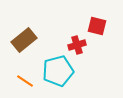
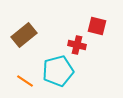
brown rectangle: moved 5 px up
red cross: rotated 30 degrees clockwise
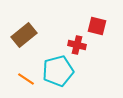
orange line: moved 1 px right, 2 px up
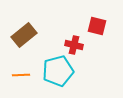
red cross: moved 3 px left
orange line: moved 5 px left, 4 px up; rotated 36 degrees counterclockwise
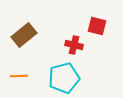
cyan pentagon: moved 6 px right, 7 px down
orange line: moved 2 px left, 1 px down
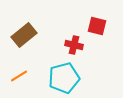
orange line: rotated 30 degrees counterclockwise
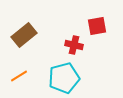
red square: rotated 24 degrees counterclockwise
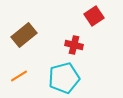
red square: moved 3 px left, 10 px up; rotated 24 degrees counterclockwise
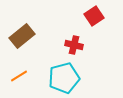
brown rectangle: moved 2 px left, 1 px down
